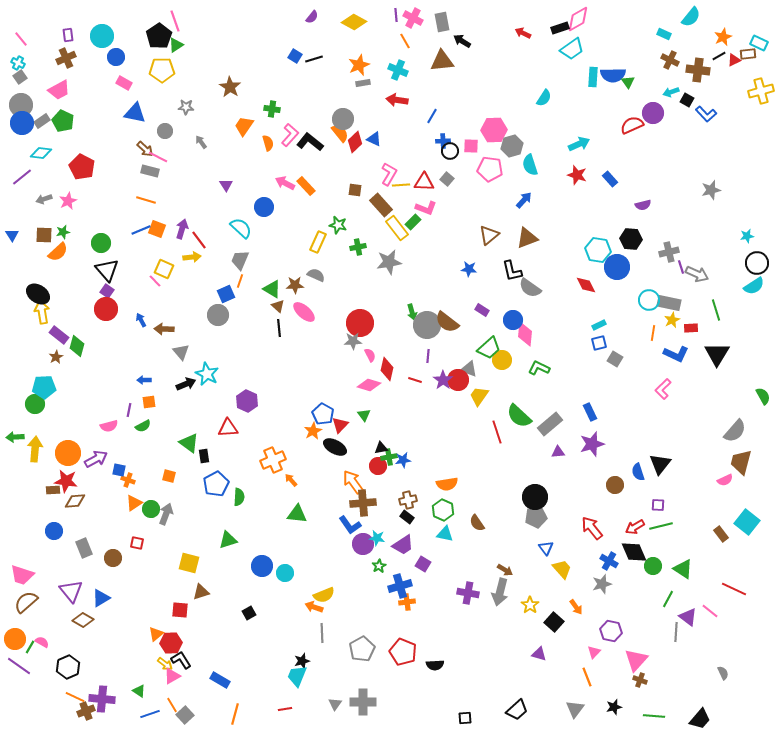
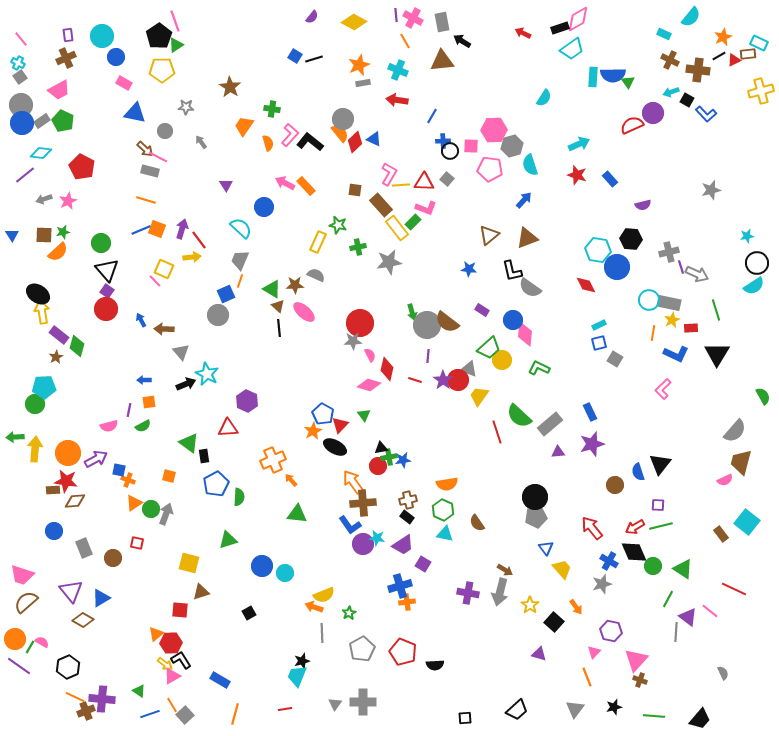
purple line at (22, 177): moved 3 px right, 2 px up
green star at (379, 566): moved 30 px left, 47 px down
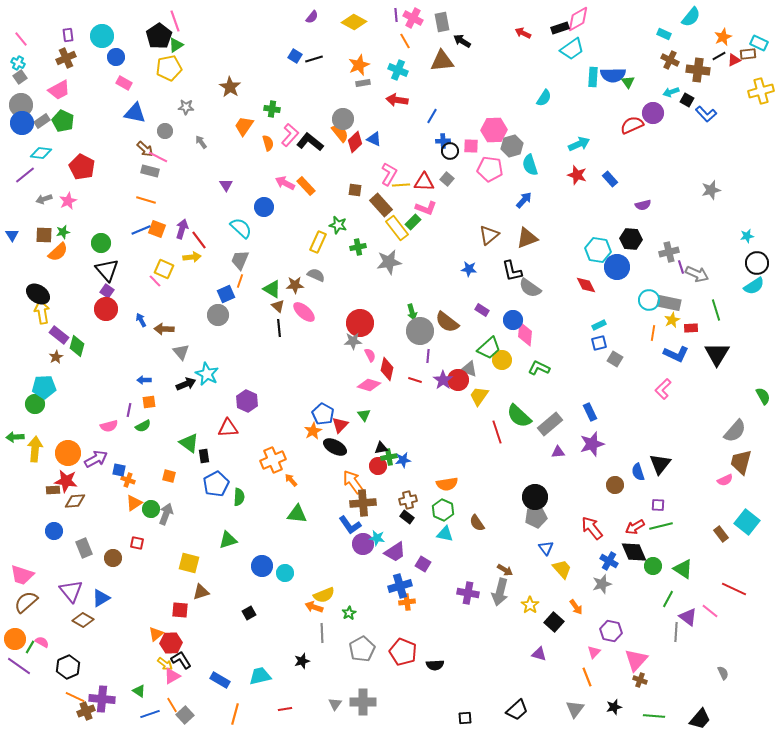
yellow pentagon at (162, 70): moved 7 px right, 2 px up; rotated 10 degrees counterclockwise
gray circle at (427, 325): moved 7 px left, 6 px down
purple trapezoid at (403, 545): moved 8 px left, 7 px down
cyan trapezoid at (297, 676): moved 37 px left; rotated 55 degrees clockwise
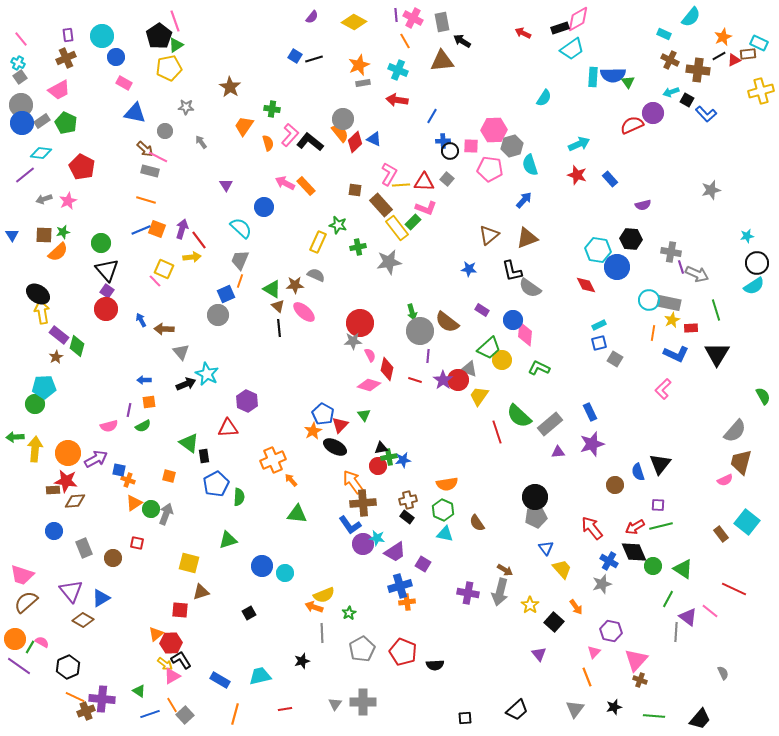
green pentagon at (63, 121): moved 3 px right, 2 px down
gray cross at (669, 252): moved 2 px right; rotated 24 degrees clockwise
purple triangle at (539, 654): rotated 35 degrees clockwise
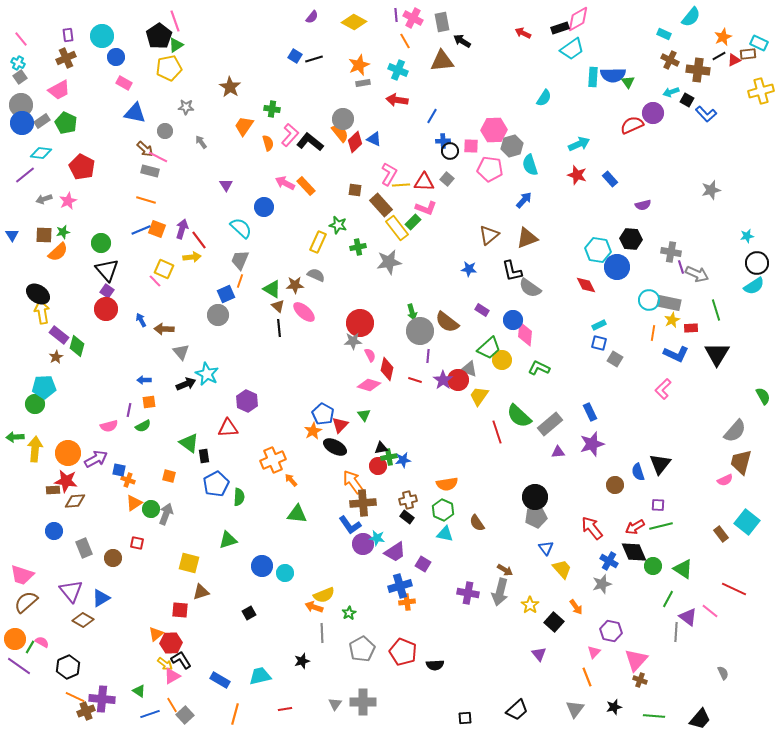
blue square at (599, 343): rotated 28 degrees clockwise
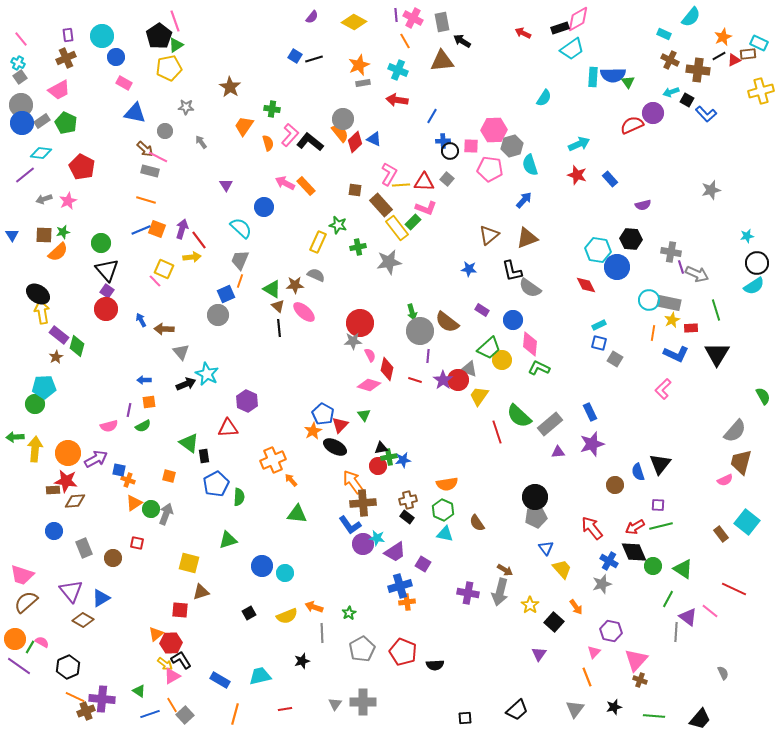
pink diamond at (525, 334): moved 5 px right, 10 px down
yellow semicircle at (324, 595): moved 37 px left, 21 px down
purple triangle at (539, 654): rotated 14 degrees clockwise
